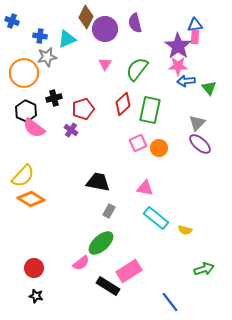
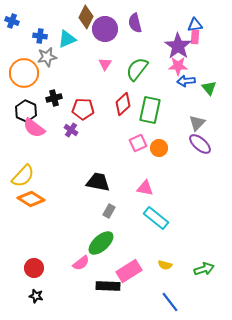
red pentagon at (83, 109): rotated 20 degrees clockwise
yellow semicircle at (185, 230): moved 20 px left, 35 px down
black rectangle at (108, 286): rotated 30 degrees counterclockwise
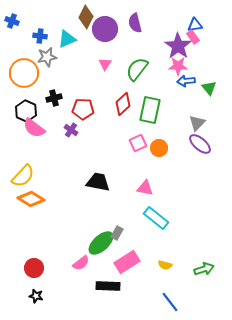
pink rectangle at (195, 37): moved 2 px left; rotated 40 degrees counterclockwise
gray rectangle at (109, 211): moved 8 px right, 22 px down
pink rectangle at (129, 271): moved 2 px left, 9 px up
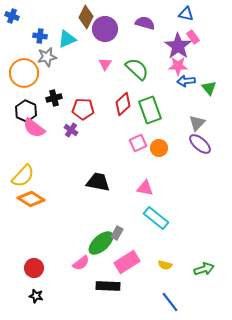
blue cross at (12, 21): moved 5 px up
purple semicircle at (135, 23): moved 10 px right; rotated 120 degrees clockwise
blue triangle at (195, 25): moved 9 px left, 11 px up; rotated 21 degrees clockwise
green semicircle at (137, 69): rotated 95 degrees clockwise
green rectangle at (150, 110): rotated 32 degrees counterclockwise
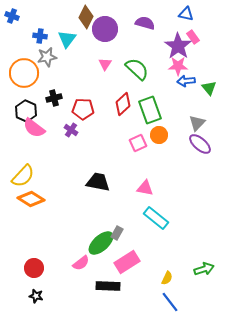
cyan triangle at (67, 39): rotated 30 degrees counterclockwise
orange circle at (159, 148): moved 13 px up
yellow semicircle at (165, 265): moved 2 px right, 13 px down; rotated 80 degrees counterclockwise
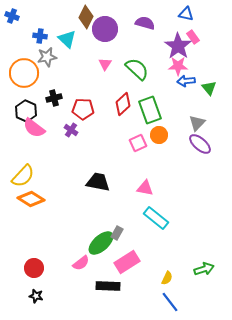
cyan triangle at (67, 39): rotated 24 degrees counterclockwise
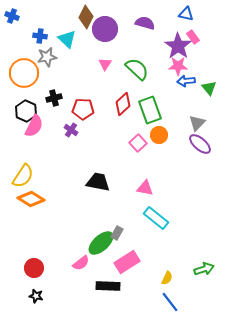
pink semicircle at (34, 128): moved 2 px up; rotated 100 degrees counterclockwise
pink square at (138, 143): rotated 18 degrees counterclockwise
yellow semicircle at (23, 176): rotated 10 degrees counterclockwise
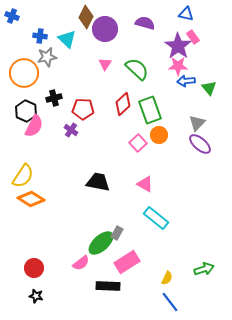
pink triangle at (145, 188): moved 4 px up; rotated 18 degrees clockwise
